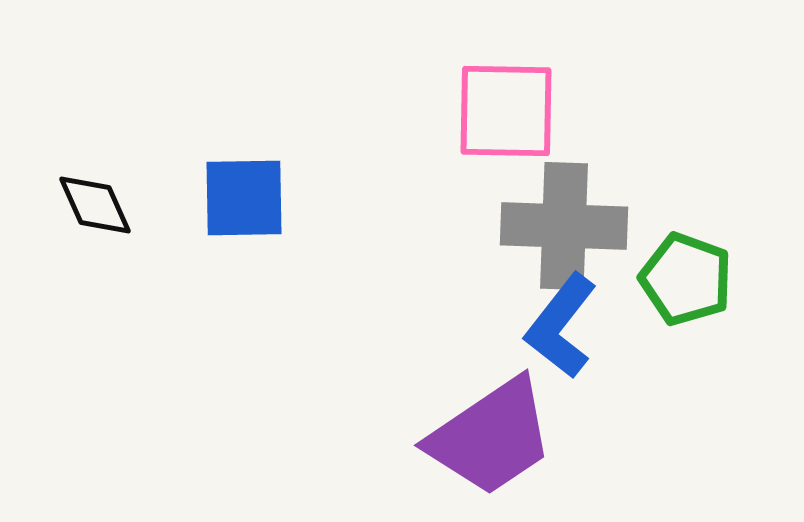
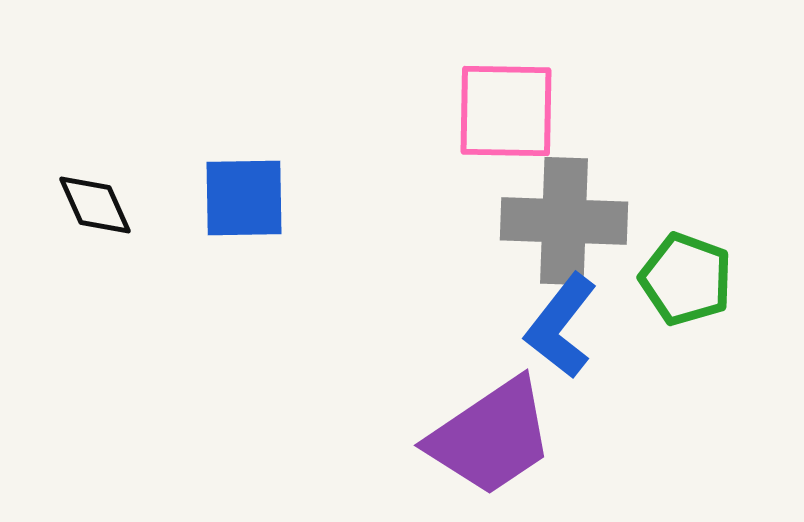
gray cross: moved 5 px up
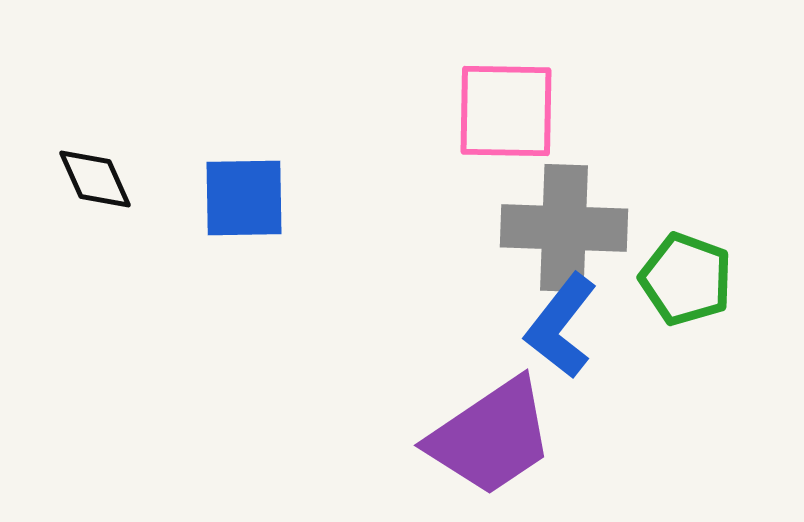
black diamond: moved 26 px up
gray cross: moved 7 px down
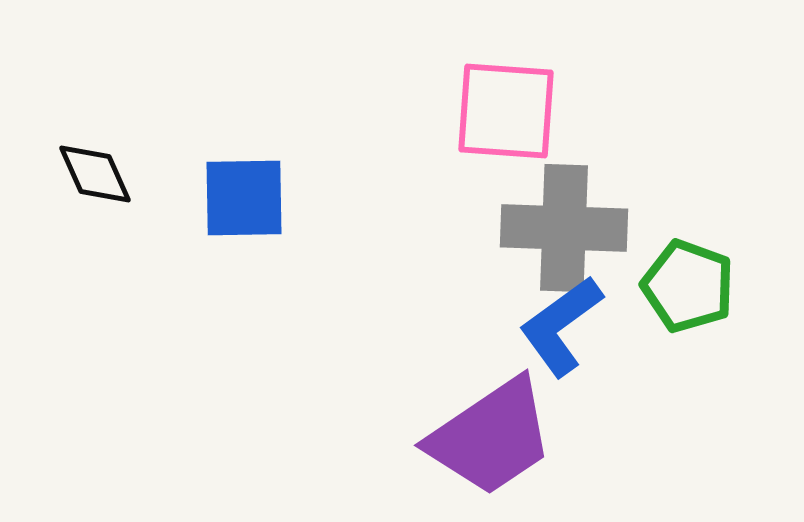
pink square: rotated 3 degrees clockwise
black diamond: moved 5 px up
green pentagon: moved 2 px right, 7 px down
blue L-shape: rotated 16 degrees clockwise
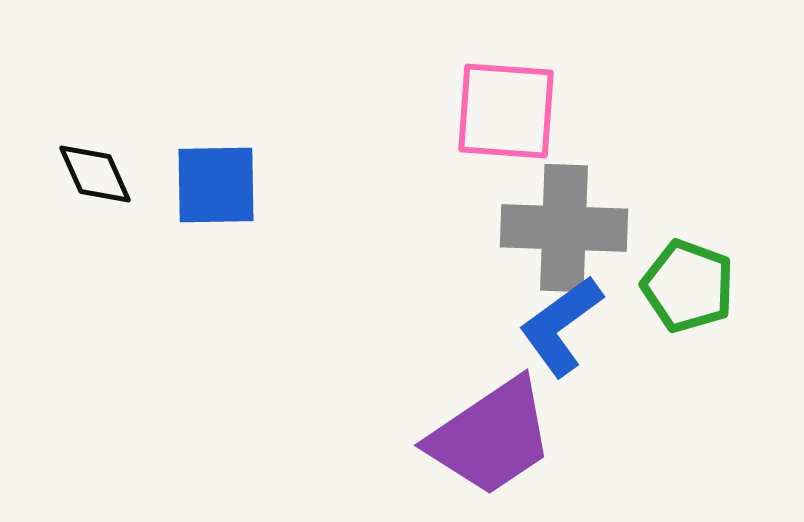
blue square: moved 28 px left, 13 px up
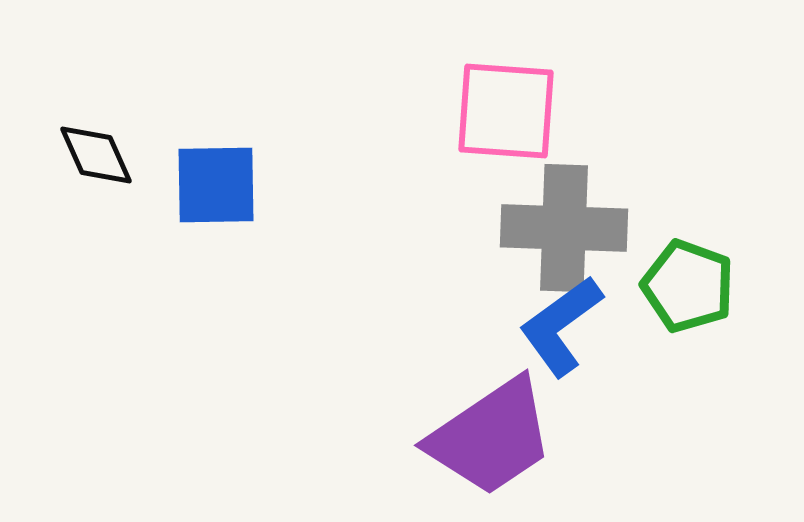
black diamond: moved 1 px right, 19 px up
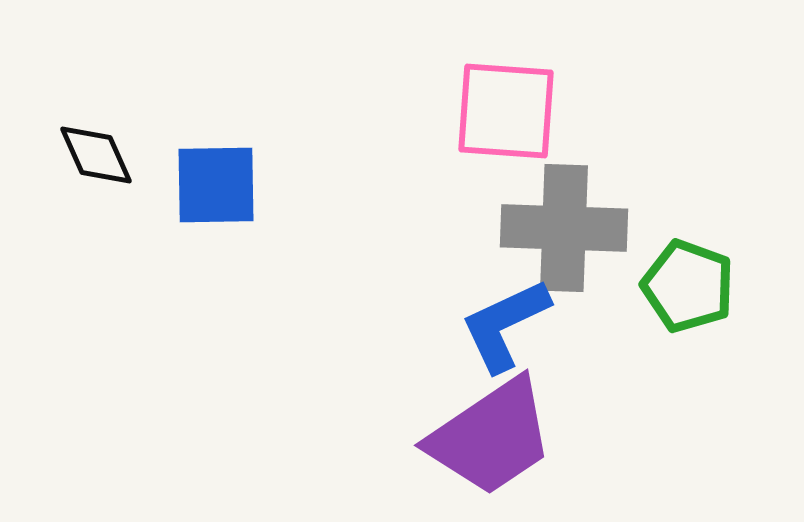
blue L-shape: moved 56 px left, 1 px up; rotated 11 degrees clockwise
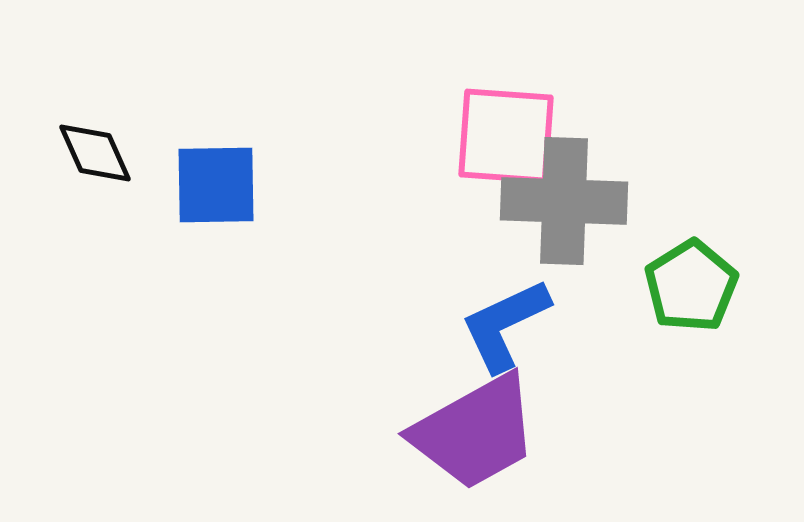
pink square: moved 25 px down
black diamond: moved 1 px left, 2 px up
gray cross: moved 27 px up
green pentagon: moved 3 px right; rotated 20 degrees clockwise
purple trapezoid: moved 16 px left, 5 px up; rotated 5 degrees clockwise
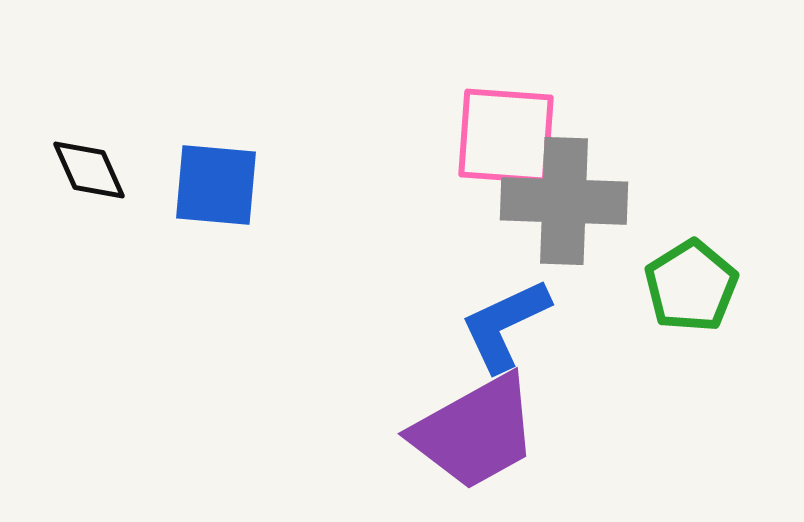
black diamond: moved 6 px left, 17 px down
blue square: rotated 6 degrees clockwise
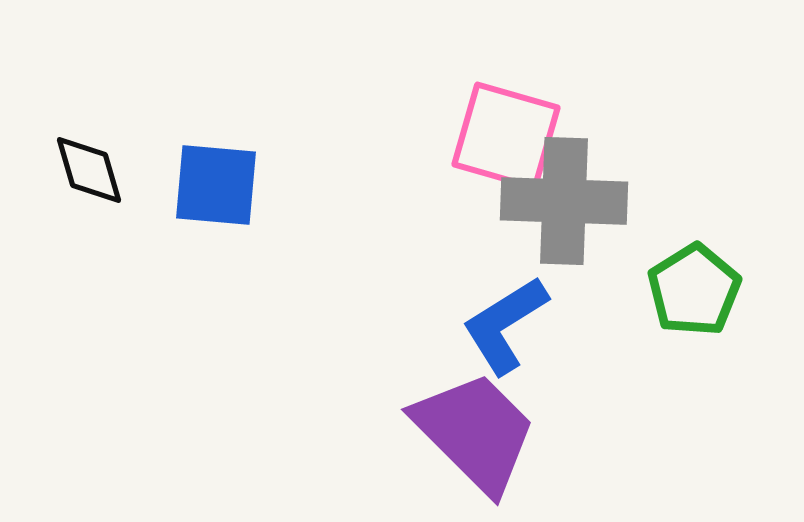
pink square: rotated 12 degrees clockwise
black diamond: rotated 8 degrees clockwise
green pentagon: moved 3 px right, 4 px down
blue L-shape: rotated 7 degrees counterclockwise
purple trapezoid: rotated 106 degrees counterclockwise
